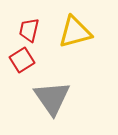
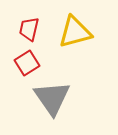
red trapezoid: moved 1 px up
red square: moved 5 px right, 3 px down
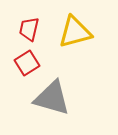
gray triangle: rotated 39 degrees counterclockwise
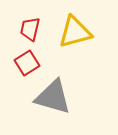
red trapezoid: moved 1 px right
gray triangle: moved 1 px right, 1 px up
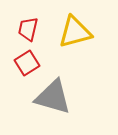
red trapezoid: moved 2 px left
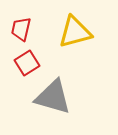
red trapezoid: moved 7 px left
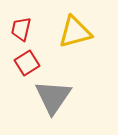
gray triangle: rotated 48 degrees clockwise
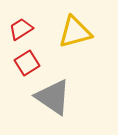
red trapezoid: rotated 45 degrees clockwise
gray triangle: rotated 30 degrees counterclockwise
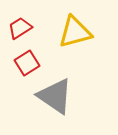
red trapezoid: moved 1 px left, 1 px up
gray triangle: moved 2 px right, 1 px up
